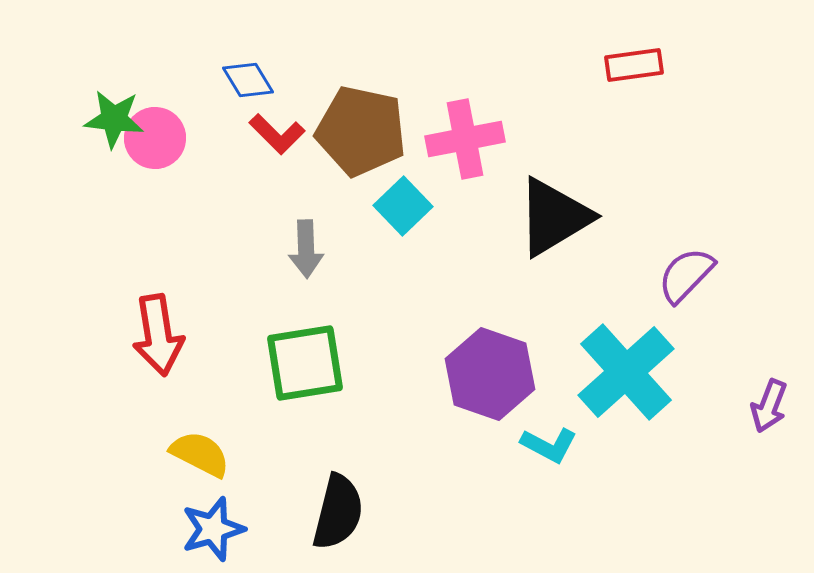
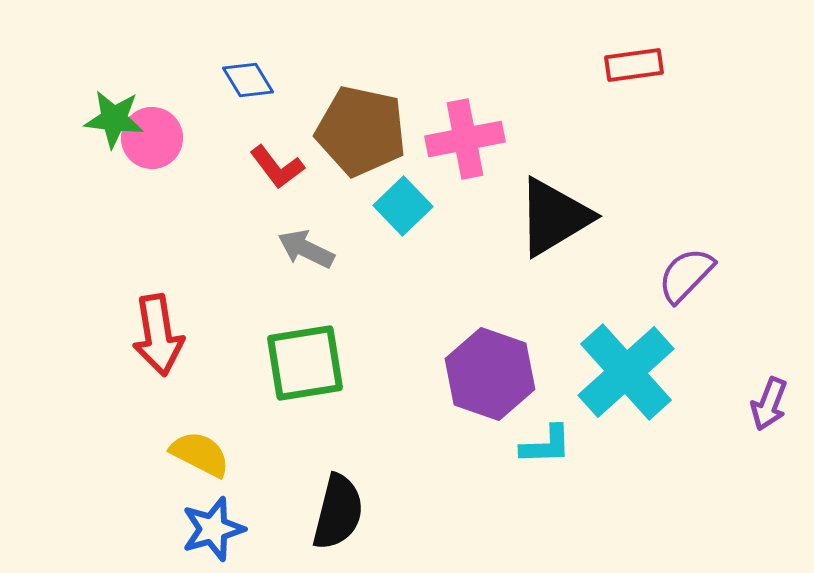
red L-shape: moved 33 px down; rotated 8 degrees clockwise
pink circle: moved 3 px left
gray arrow: rotated 118 degrees clockwise
purple arrow: moved 2 px up
cyan L-shape: moved 3 px left; rotated 30 degrees counterclockwise
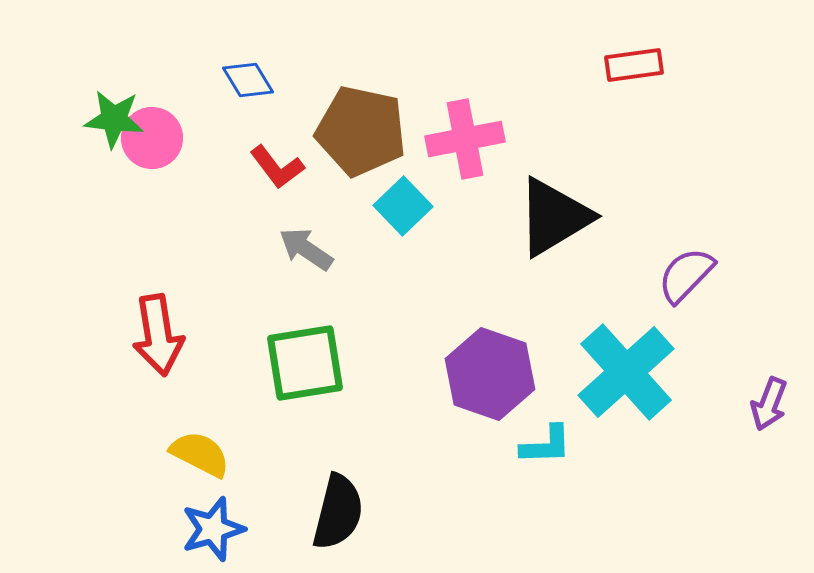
gray arrow: rotated 8 degrees clockwise
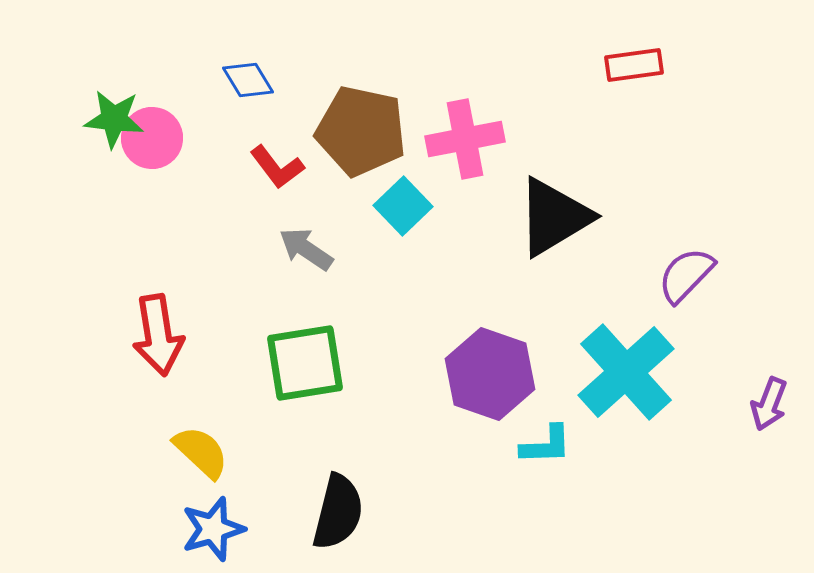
yellow semicircle: moved 1 px right, 2 px up; rotated 16 degrees clockwise
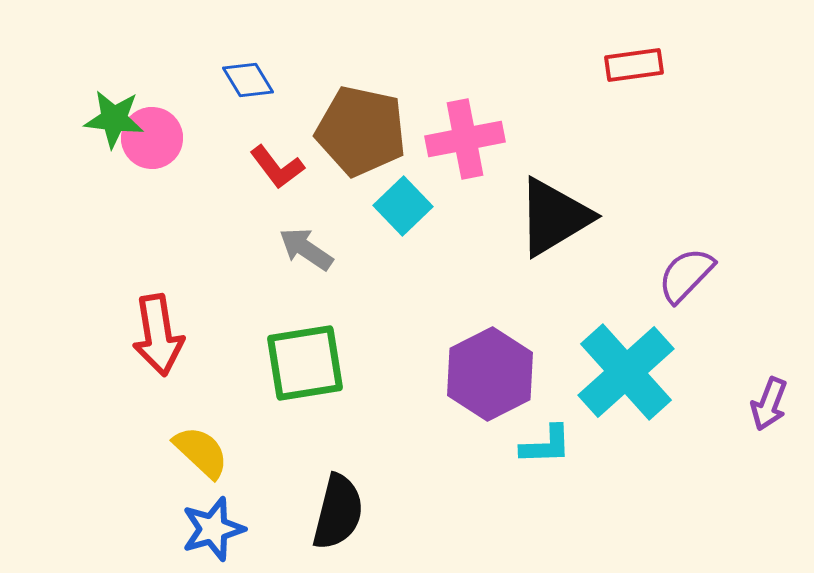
purple hexagon: rotated 14 degrees clockwise
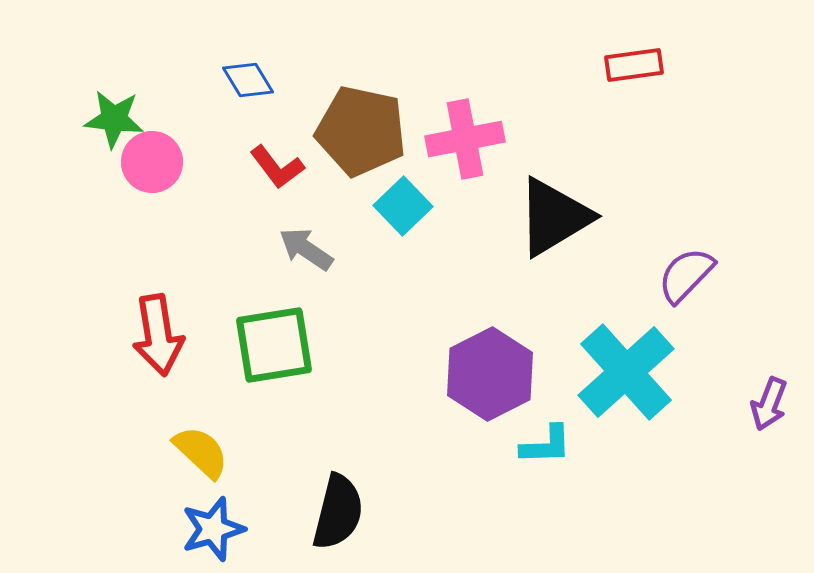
pink circle: moved 24 px down
green square: moved 31 px left, 18 px up
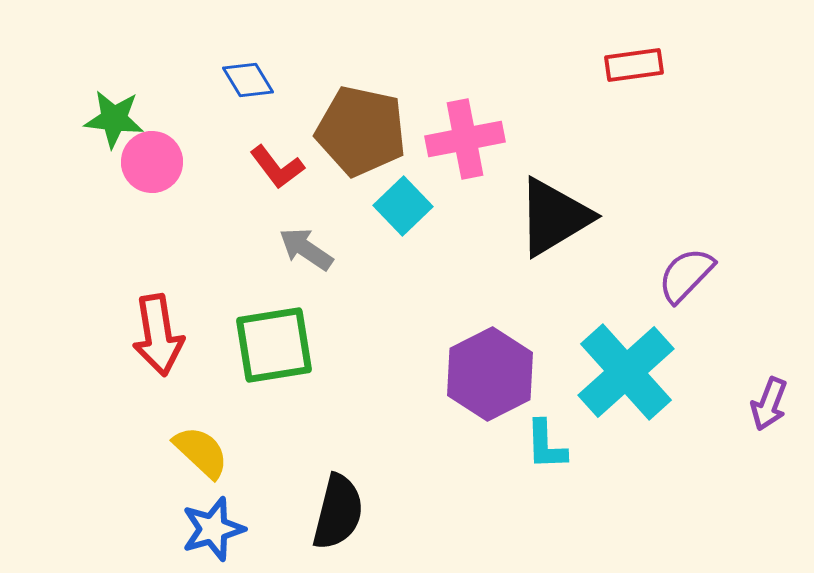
cyan L-shape: rotated 90 degrees clockwise
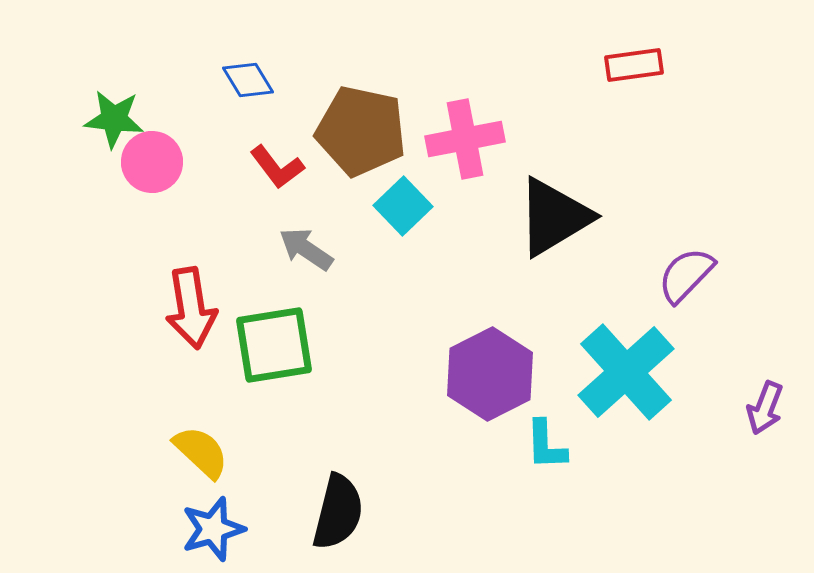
red arrow: moved 33 px right, 27 px up
purple arrow: moved 4 px left, 4 px down
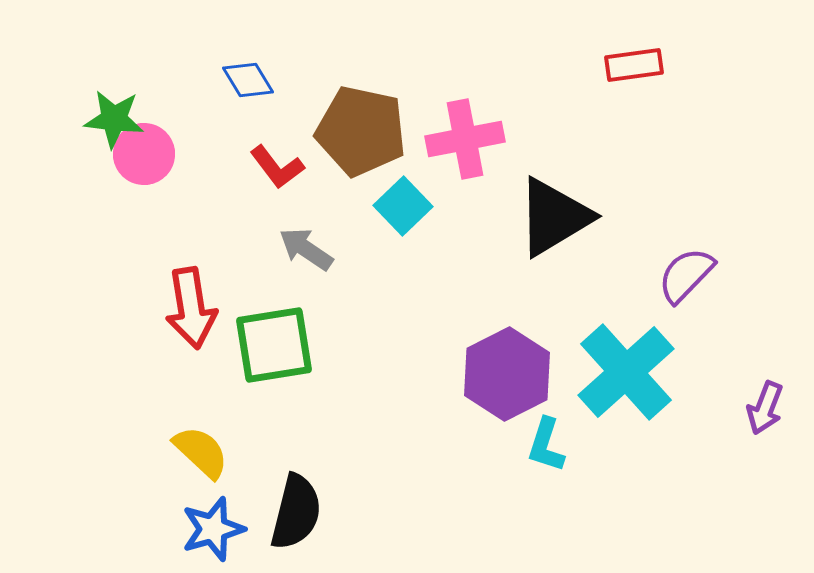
pink circle: moved 8 px left, 8 px up
purple hexagon: moved 17 px right
cyan L-shape: rotated 20 degrees clockwise
black semicircle: moved 42 px left
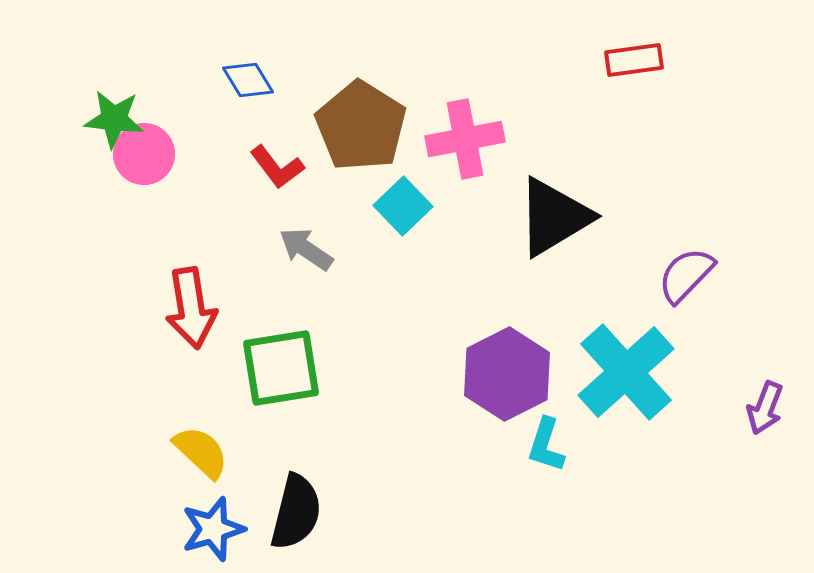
red rectangle: moved 5 px up
brown pentagon: moved 5 px up; rotated 20 degrees clockwise
green square: moved 7 px right, 23 px down
